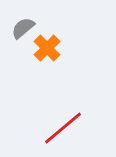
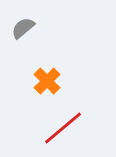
orange cross: moved 33 px down
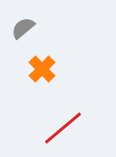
orange cross: moved 5 px left, 12 px up
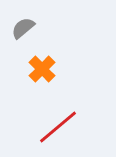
red line: moved 5 px left, 1 px up
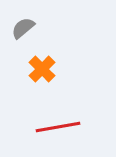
red line: rotated 30 degrees clockwise
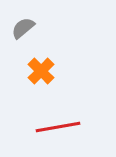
orange cross: moved 1 px left, 2 px down
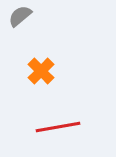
gray semicircle: moved 3 px left, 12 px up
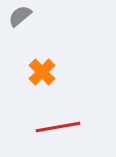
orange cross: moved 1 px right, 1 px down
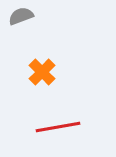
gray semicircle: moved 1 px right; rotated 20 degrees clockwise
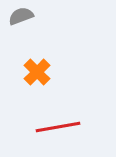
orange cross: moved 5 px left
